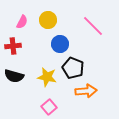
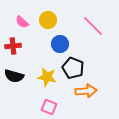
pink semicircle: rotated 104 degrees clockwise
pink square: rotated 28 degrees counterclockwise
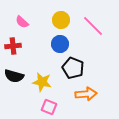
yellow circle: moved 13 px right
yellow star: moved 5 px left, 5 px down
orange arrow: moved 3 px down
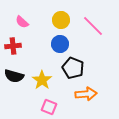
yellow star: moved 2 px up; rotated 24 degrees clockwise
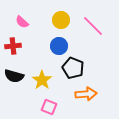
blue circle: moved 1 px left, 2 px down
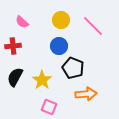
black semicircle: moved 1 px right, 1 px down; rotated 102 degrees clockwise
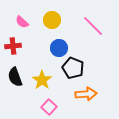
yellow circle: moved 9 px left
blue circle: moved 2 px down
black semicircle: rotated 48 degrees counterclockwise
pink square: rotated 21 degrees clockwise
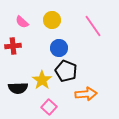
pink line: rotated 10 degrees clockwise
black pentagon: moved 7 px left, 3 px down
black semicircle: moved 3 px right, 11 px down; rotated 72 degrees counterclockwise
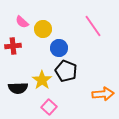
yellow circle: moved 9 px left, 9 px down
orange arrow: moved 17 px right
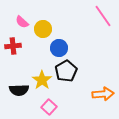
pink line: moved 10 px right, 10 px up
black pentagon: rotated 20 degrees clockwise
black semicircle: moved 1 px right, 2 px down
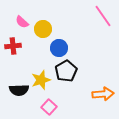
yellow star: moved 1 px left; rotated 18 degrees clockwise
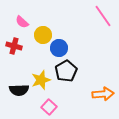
yellow circle: moved 6 px down
red cross: moved 1 px right; rotated 21 degrees clockwise
